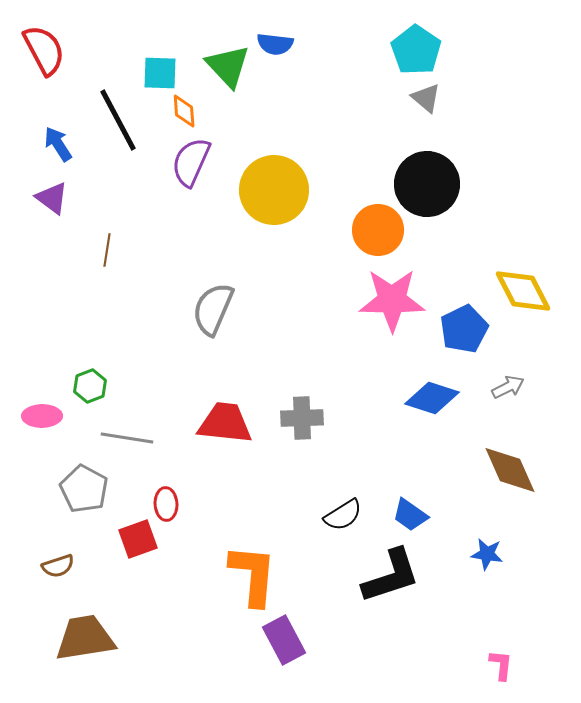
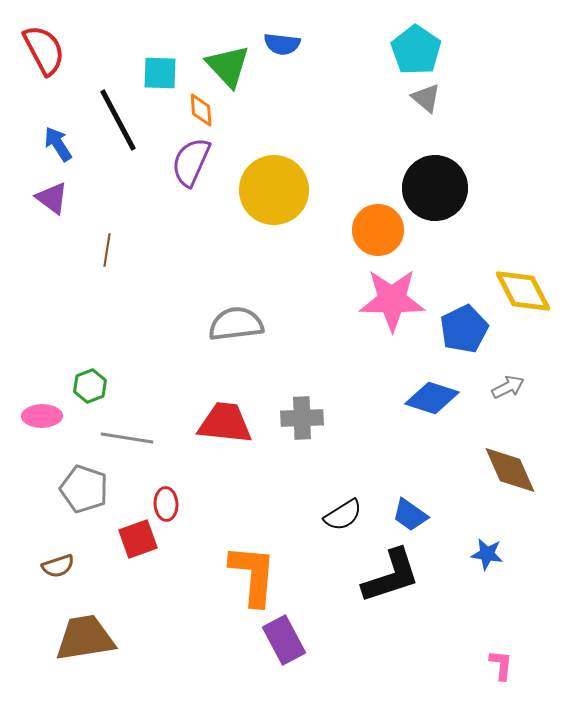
blue semicircle: moved 7 px right
orange diamond: moved 17 px right, 1 px up
black circle: moved 8 px right, 4 px down
gray semicircle: moved 23 px right, 15 px down; rotated 60 degrees clockwise
gray pentagon: rotated 9 degrees counterclockwise
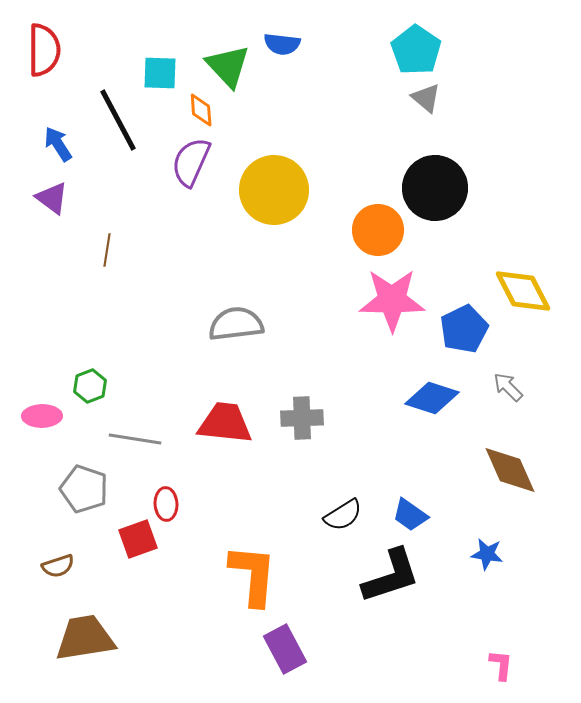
red semicircle: rotated 28 degrees clockwise
gray arrow: rotated 108 degrees counterclockwise
gray line: moved 8 px right, 1 px down
purple rectangle: moved 1 px right, 9 px down
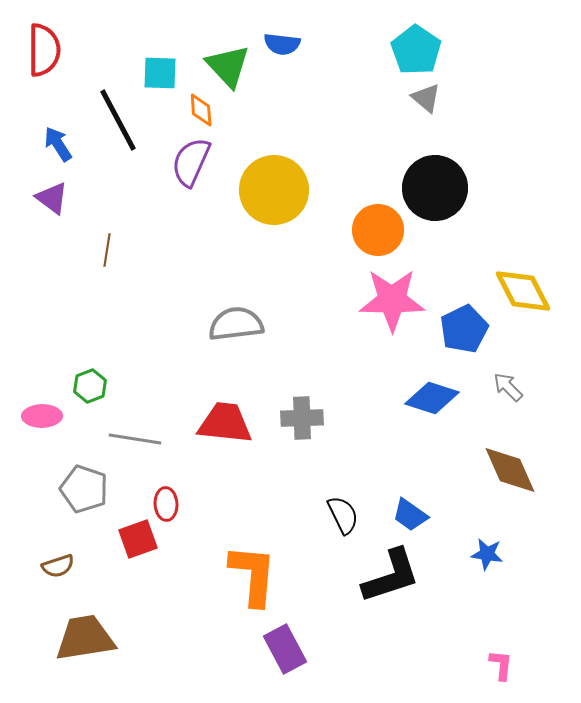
black semicircle: rotated 84 degrees counterclockwise
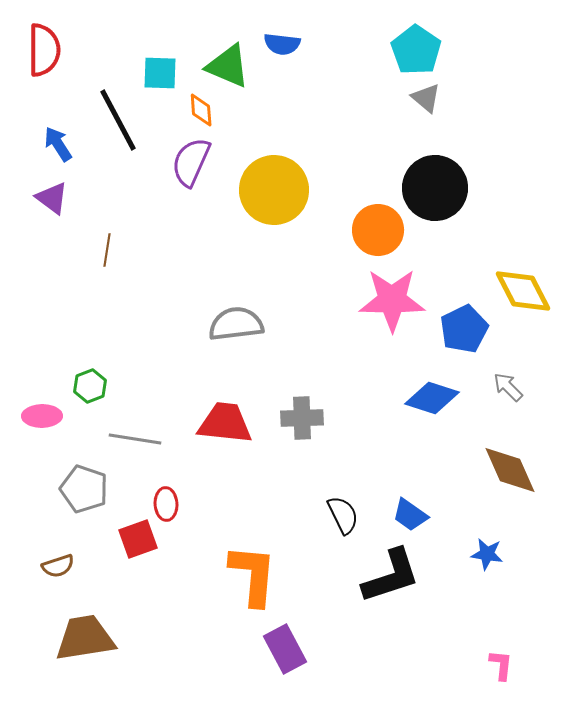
green triangle: rotated 24 degrees counterclockwise
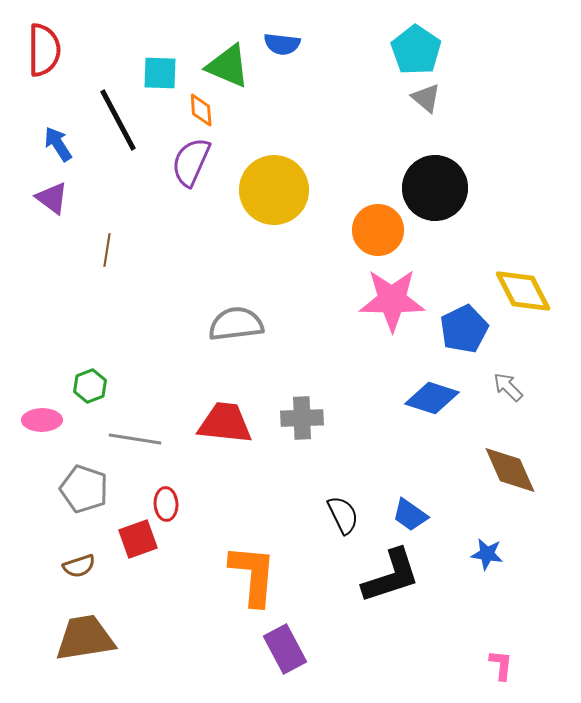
pink ellipse: moved 4 px down
brown semicircle: moved 21 px right
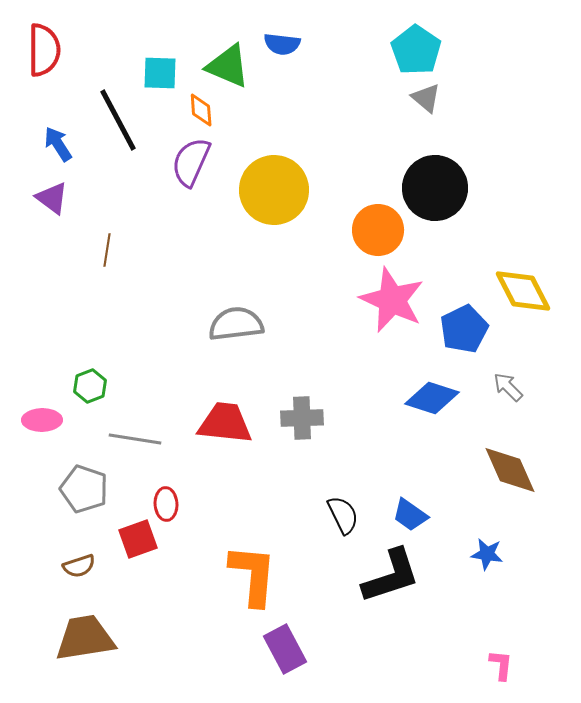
pink star: rotated 24 degrees clockwise
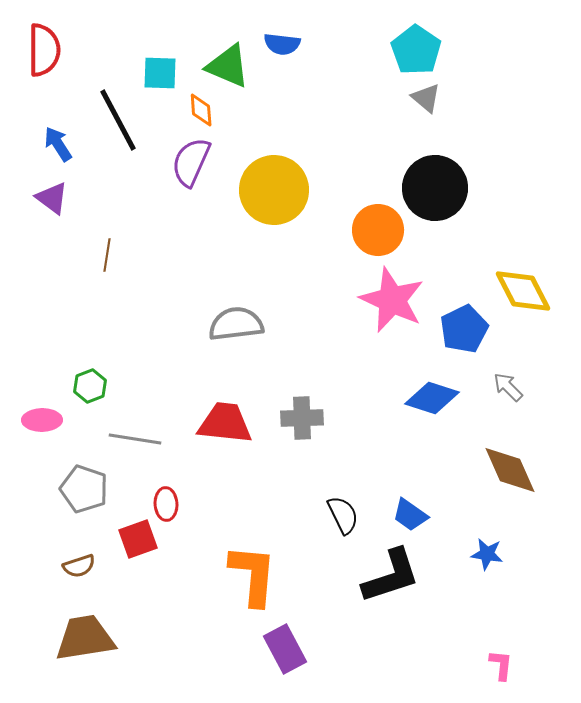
brown line: moved 5 px down
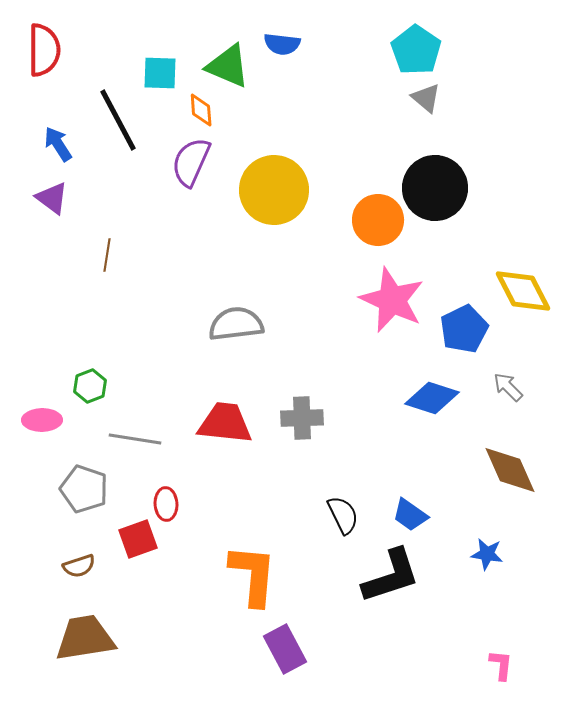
orange circle: moved 10 px up
